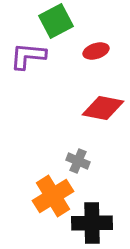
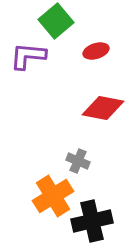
green square: rotated 12 degrees counterclockwise
black cross: moved 2 px up; rotated 12 degrees counterclockwise
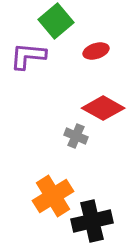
red diamond: rotated 18 degrees clockwise
gray cross: moved 2 px left, 25 px up
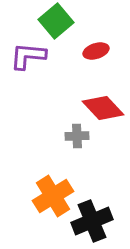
red diamond: rotated 18 degrees clockwise
gray cross: moved 1 px right; rotated 25 degrees counterclockwise
black cross: rotated 9 degrees counterclockwise
